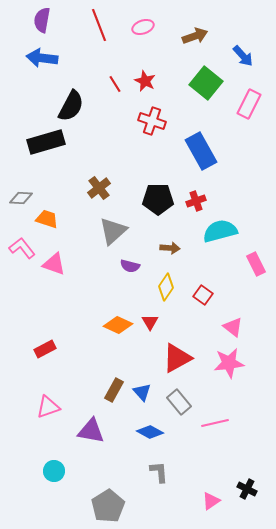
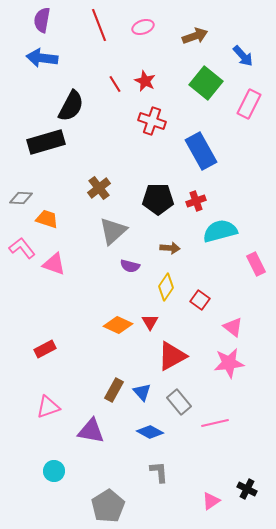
red square at (203, 295): moved 3 px left, 5 px down
red triangle at (177, 358): moved 5 px left, 2 px up
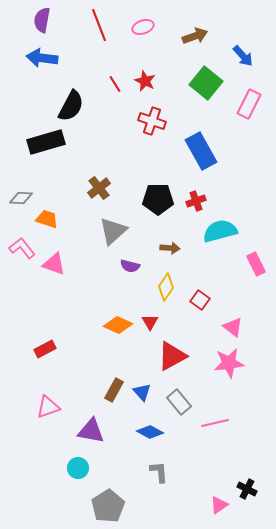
cyan circle at (54, 471): moved 24 px right, 3 px up
pink triangle at (211, 501): moved 8 px right, 4 px down
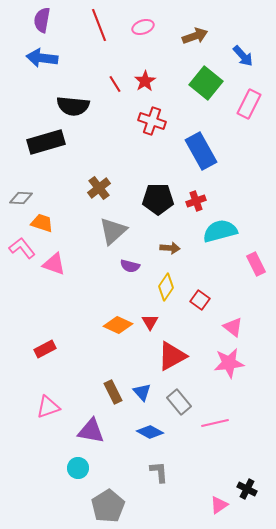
red star at (145, 81): rotated 15 degrees clockwise
black semicircle at (71, 106): moved 2 px right; rotated 68 degrees clockwise
orange trapezoid at (47, 219): moved 5 px left, 4 px down
brown rectangle at (114, 390): moved 1 px left, 2 px down; rotated 55 degrees counterclockwise
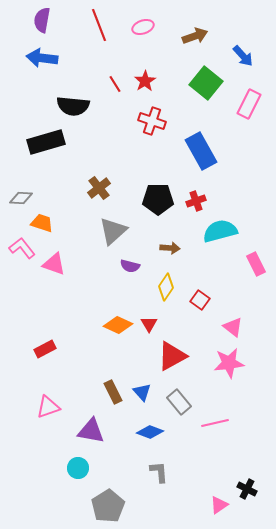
red triangle at (150, 322): moved 1 px left, 2 px down
blue diamond at (150, 432): rotated 8 degrees counterclockwise
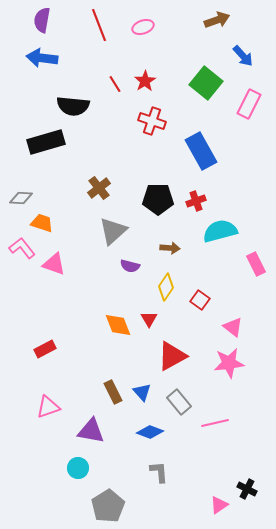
brown arrow at (195, 36): moved 22 px right, 16 px up
red triangle at (149, 324): moved 5 px up
orange diamond at (118, 325): rotated 44 degrees clockwise
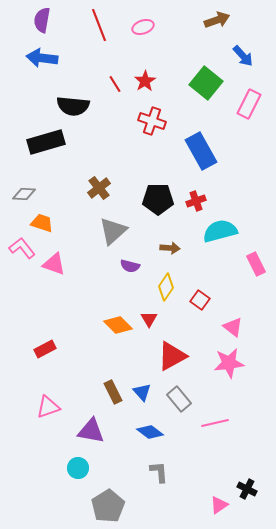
gray diamond at (21, 198): moved 3 px right, 4 px up
orange diamond at (118, 325): rotated 24 degrees counterclockwise
gray rectangle at (179, 402): moved 3 px up
blue diamond at (150, 432): rotated 16 degrees clockwise
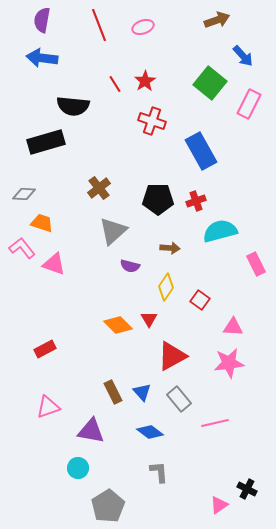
green square at (206, 83): moved 4 px right
pink triangle at (233, 327): rotated 35 degrees counterclockwise
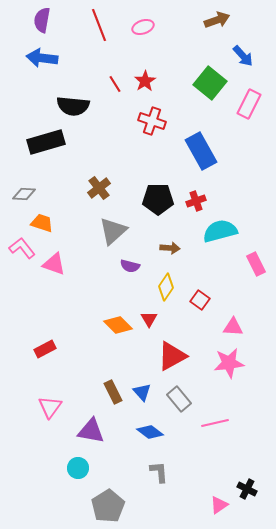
pink triangle at (48, 407): moved 2 px right; rotated 35 degrees counterclockwise
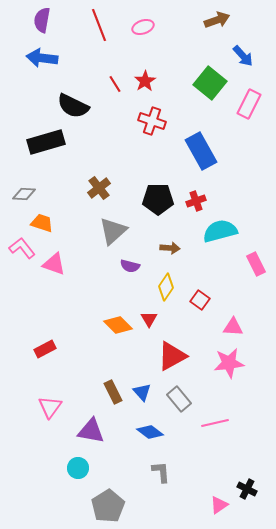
black semicircle at (73, 106): rotated 20 degrees clockwise
gray L-shape at (159, 472): moved 2 px right
